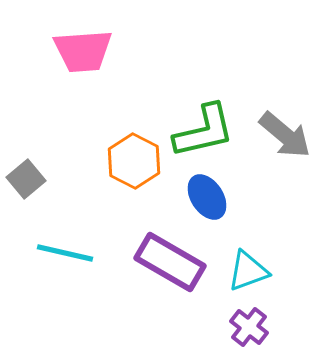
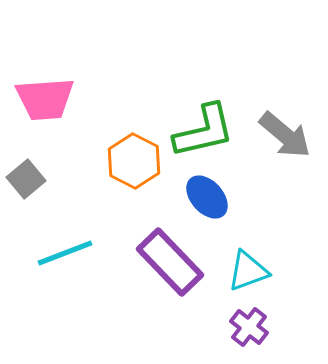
pink trapezoid: moved 38 px left, 48 px down
blue ellipse: rotated 9 degrees counterclockwise
cyan line: rotated 34 degrees counterclockwise
purple rectangle: rotated 16 degrees clockwise
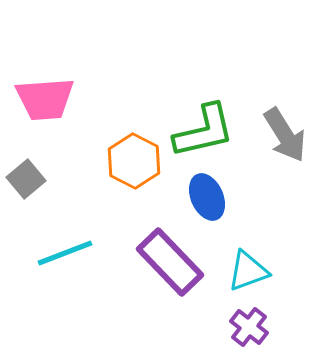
gray arrow: rotated 18 degrees clockwise
blue ellipse: rotated 18 degrees clockwise
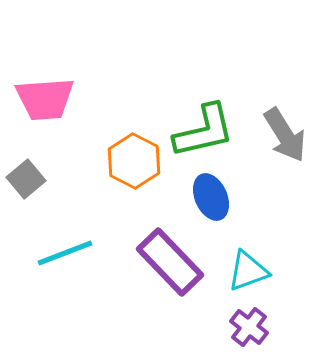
blue ellipse: moved 4 px right
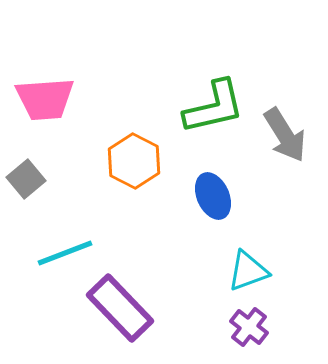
green L-shape: moved 10 px right, 24 px up
blue ellipse: moved 2 px right, 1 px up
purple rectangle: moved 50 px left, 46 px down
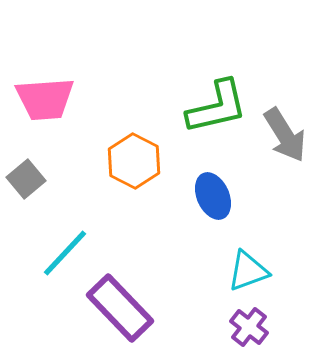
green L-shape: moved 3 px right
cyan line: rotated 26 degrees counterclockwise
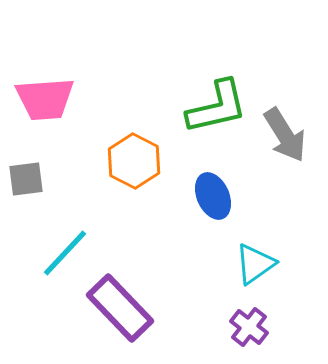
gray square: rotated 33 degrees clockwise
cyan triangle: moved 7 px right, 7 px up; rotated 15 degrees counterclockwise
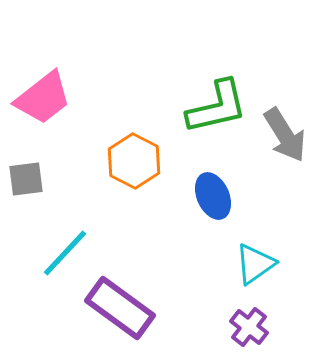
pink trapezoid: moved 2 px left, 1 px up; rotated 34 degrees counterclockwise
purple rectangle: rotated 10 degrees counterclockwise
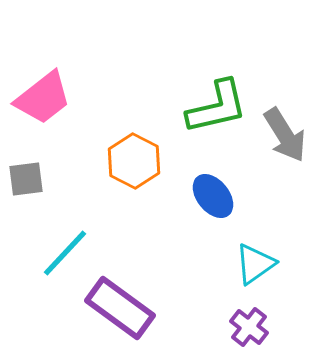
blue ellipse: rotated 15 degrees counterclockwise
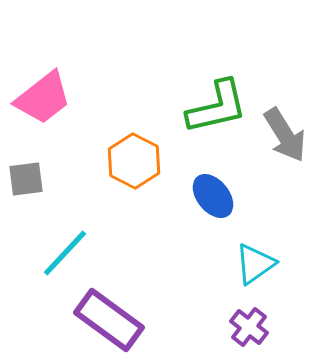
purple rectangle: moved 11 px left, 12 px down
